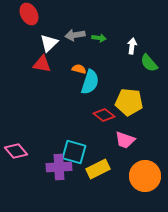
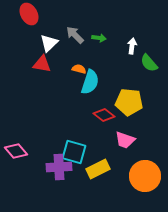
gray arrow: rotated 54 degrees clockwise
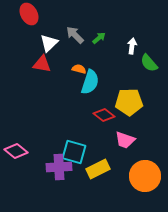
green arrow: rotated 48 degrees counterclockwise
yellow pentagon: rotated 8 degrees counterclockwise
pink diamond: rotated 10 degrees counterclockwise
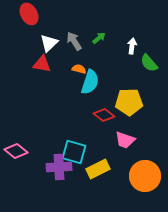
gray arrow: moved 1 px left, 6 px down; rotated 12 degrees clockwise
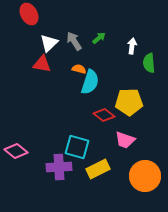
green semicircle: rotated 36 degrees clockwise
cyan square: moved 3 px right, 5 px up
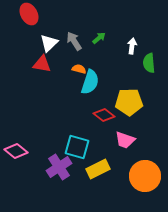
purple cross: rotated 30 degrees counterclockwise
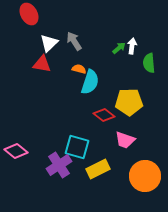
green arrow: moved 20 px right, 10 px down
purple cross: moved 2 px up
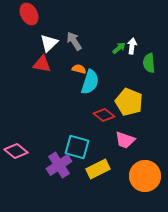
yellow pentagon: rotated 24 degrees clockwise
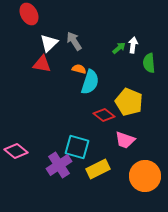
white arrow: moved 1 px right, 1 px up
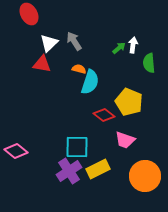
cyan square: rotated 15 degrees counterclockwise
purple cross: moved 10 px right, 6 px down
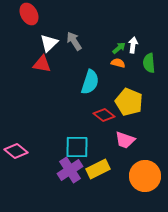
orange semicircle: moved 39 px right, 6 px up
purple cross: moved 1 px right, 1 px up
